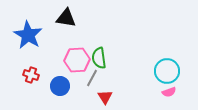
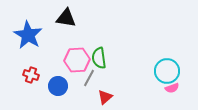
gray line: moved 3 px left
blue circle: moved 2 px left
pink semicircle: moved 3 px right, 4 px up
red triangle: rotated 21 degrees clockwise
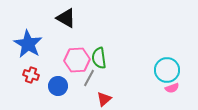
black triangle: rotated 20 degrees clockwise
blue star: moved 9 px down
cyan circle: moved 1 px up
red triangle: moved 1 px left, 2 px down
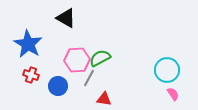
green semicircle: moved 1 px right; rotated 70 degrees clockwise
pink semicircle: moved 1 px right, 6 px down; rotated 104 degrees counterclockwise
red triangle: rotated 49 degrees clockwise
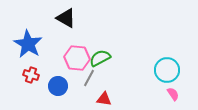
pink hexagon: moved 2 px up; rotated 10 degrees clockwise
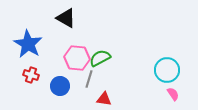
gray line: moved 1 px down; rotated 12 degrees counterclockwise
blue circle: moved 2 px right
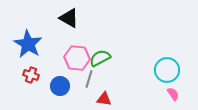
black triangle: moved 3 px right
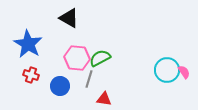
pink semicircle: moved 11 px right, 22 px up
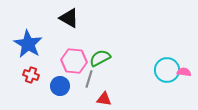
pink hexagon: moved 3 px left, 3 px down
pink semicircle: rotated 48 degrees counterclockwise
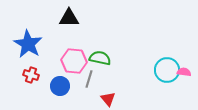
black triangle: rotated 30 degrees counterclockwise
green semicircle: rotated 40 degrees clockwise
red triangle: moved 4 px right; rotated 42 degrees clockwise
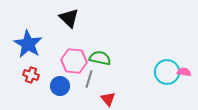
black triangle: rotated 45 degrees clockwise
cyan circle: moved 2 px down
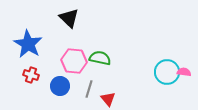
gray line: moved 10 px down
